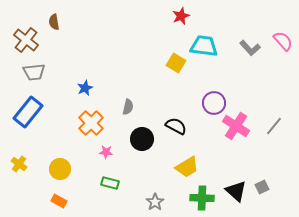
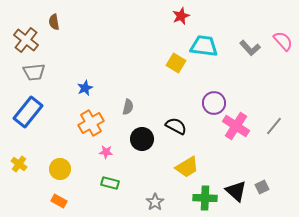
orange cross: rotated 15 degrees clockwise
green cross: moved 3 px right
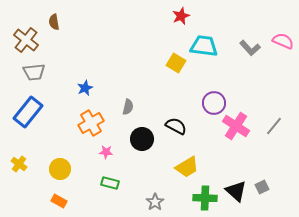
pink semicircle: rotated 25 degrees counterclockwise
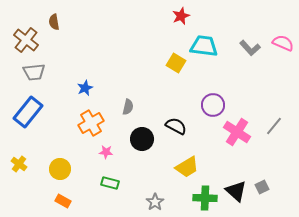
pink semicircle: moved 2 px down
purple circle: moved 1 px left, 2 px down
pink cross: moved 1 px right, 6 px down
orange rectangle: moved 4 px right
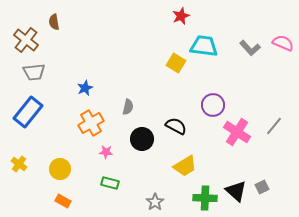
yellow trapezoid: moved 2 px left, 1 px up
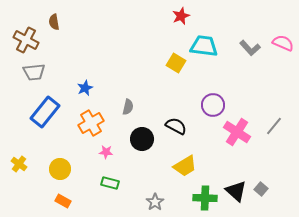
brown cross: rotated 10 degrees counterclockwise
blue rectangle: moved 17 px right
gray square: moved 1 px left, 2 px down; rotated 24 degrees counterclockwise
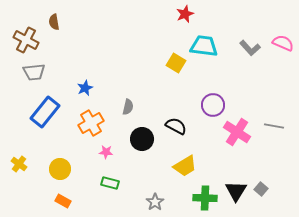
red star: moved 4 px right, 2 px up
gray line: rotated 60 degrees clockwise
black triangle: rotated 20 degrees clockwise
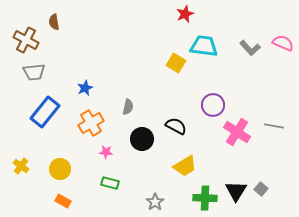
yellow cross: moved 2 px right, 2 px down
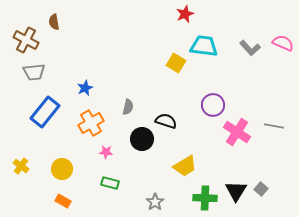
black semicircle: moved 10 px left, 5 px up; rotated 10 degrees counterclockwise
yellow circle: moved 2 px right
